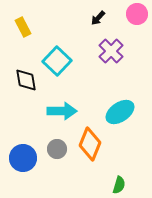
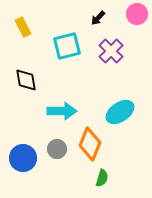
cyan square: moved 10 px right, 15 px up; rotated 32 degrees clockwise
green semicircle: moved 17 px left, 7 px up
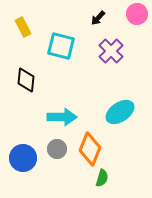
cyan square: moved 6 px left; rotated 28 degrees clockwise
black diamond: rotated 15 degrees clockwise
cyan arrow: moved 6 px down
orange diamond: moved 5 px down
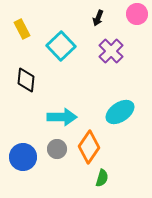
black arrow: rotated 21 degrees counterclockwise
yellow rectangle: moved 1 px left, 2 px down
cyan square: rotated 32 degrees clockwise
orange diamond: moved 1 px left, 2 px up; rotated 12 degrees clockwise
blue circle: moved 1 px up
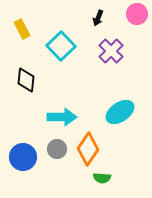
orange diamond: moved 1 px left, 2 px down
green semicircle: rotated 78 degrees clockwise
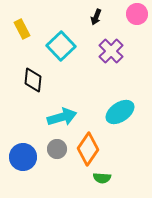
black arrow: moved 2 px left, 1 px up
black diamond: moved 7 px right
cyan arrow: rotated 16 degrees counterclockwise
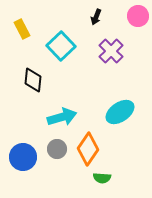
pink circle: moved 1 px right, 2 px down
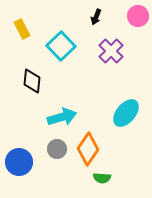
black diamond: moved 1 px left, 1 px down
cyan ellipse: moved 6 px right, 1 px down; rotated 16 degrees counterclockwise
blue circle: moved 4 px left, 5 px down
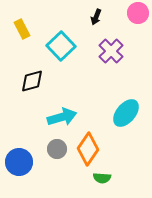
pink circle: moved 3 px up
black diamond: rotated 70 degrees clockwise
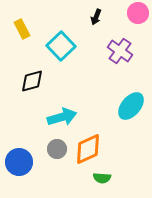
purple cross: moved 9 px right; rotated 10 degrees counterclockwise
cyan ellipse: moved 5 px right, 7 px up
orange diamond: rotated 32 degrees clockwise
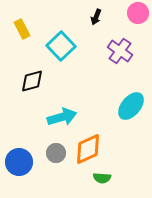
gray circle: moved 1 px left, 4 px down
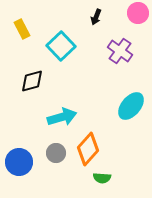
orange diamond: rotated 24 degrees counterclockwise
